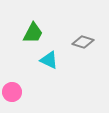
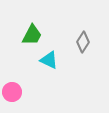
green trapezoid: moved 1 px left, 2 px down
gray diamond: rotated 75 degrees counterclockwise
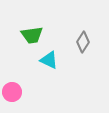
green trapezoid: rotated 55 degrees clockwise
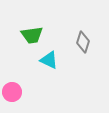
gray diamond: rotated 15 degrees counterclockwise
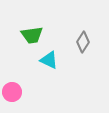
gray diamond: rotated 15 degrees clockwise
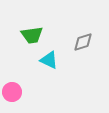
gray diamond: rotated 40 degrees clockwise
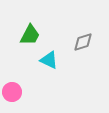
green trapezoid: moved 2 px left; rotated 55 degrees counterclockwise
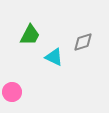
cyan triangle: moved 5 px right, 3 px up
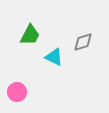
pink circle: moved 5 px right
